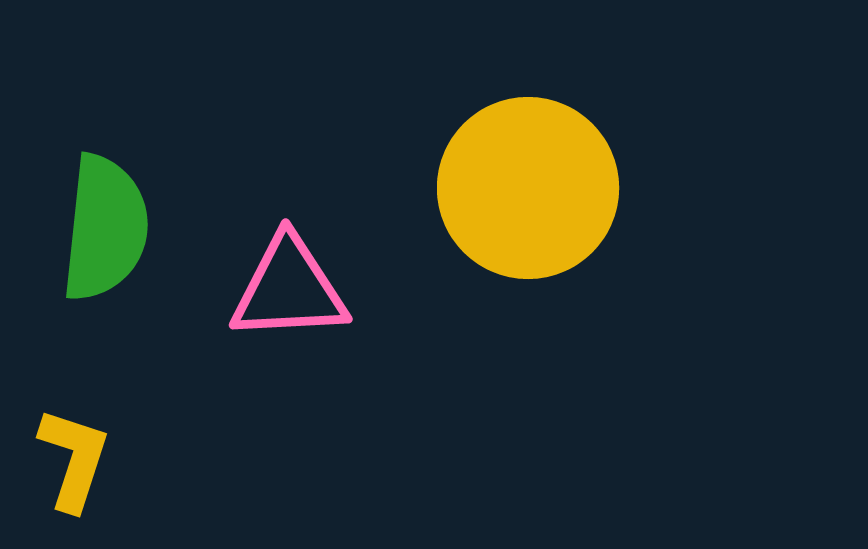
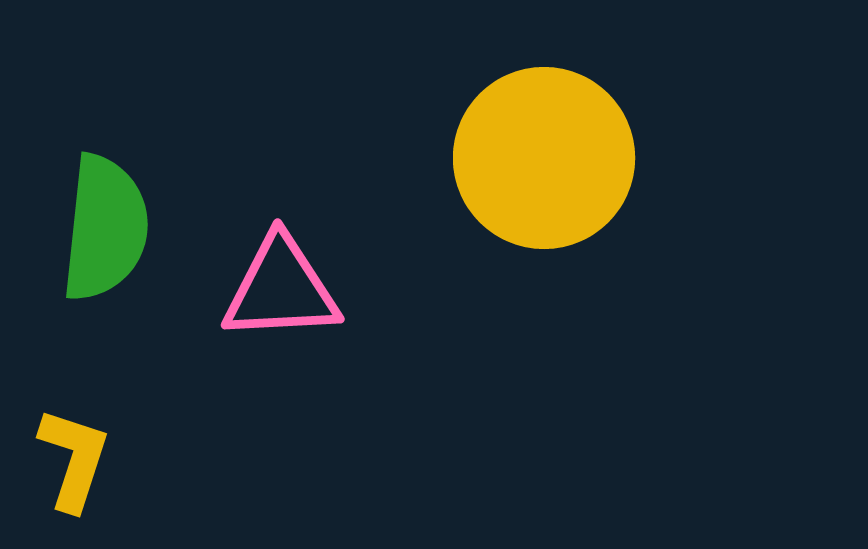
yellow circle: moved 16 px right, 30 px up
pink triangle: moved 8 px left
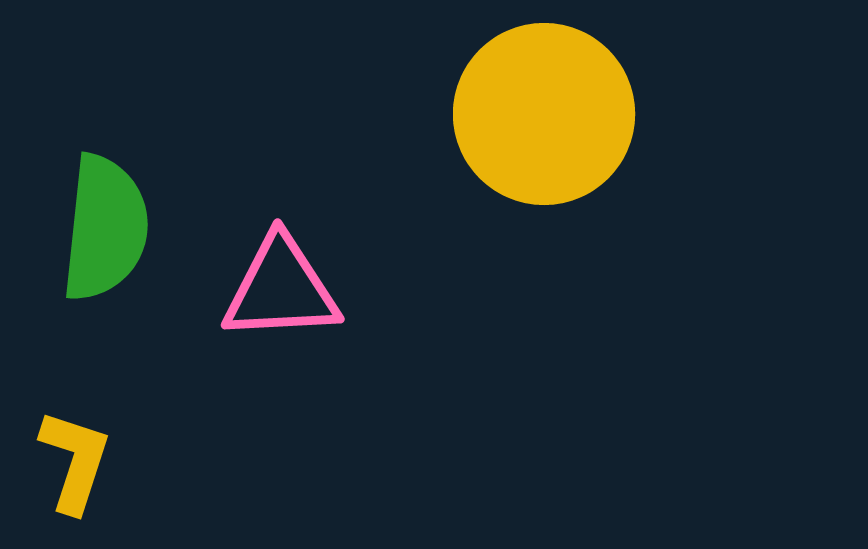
yellow circle: moved 44 px up
yellow L-shape: moved 1 px right, 2 px down
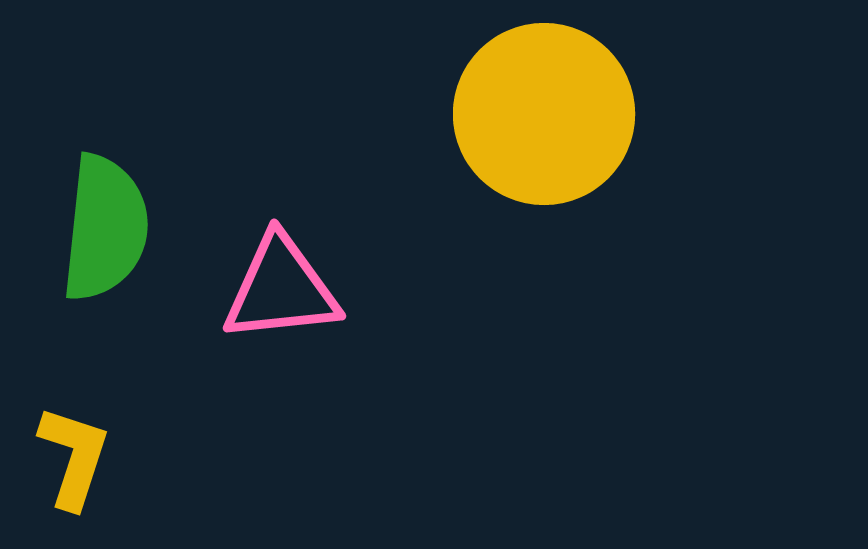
pink triangle: rotated 3 degrees counterclockwise
yellow L-shape: moved 1 px left, 4 px up
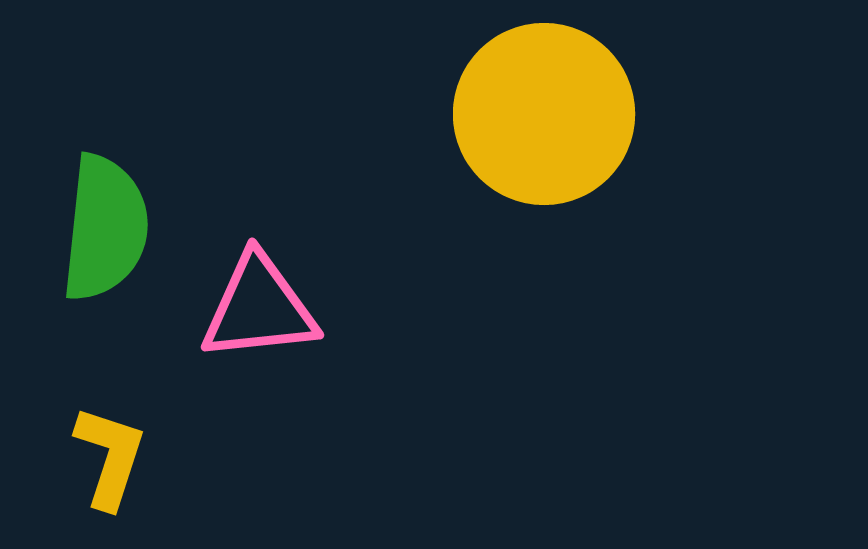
pink triangle: moved 22 px left, 19 px down
yellow L-shape: moved 36 px right
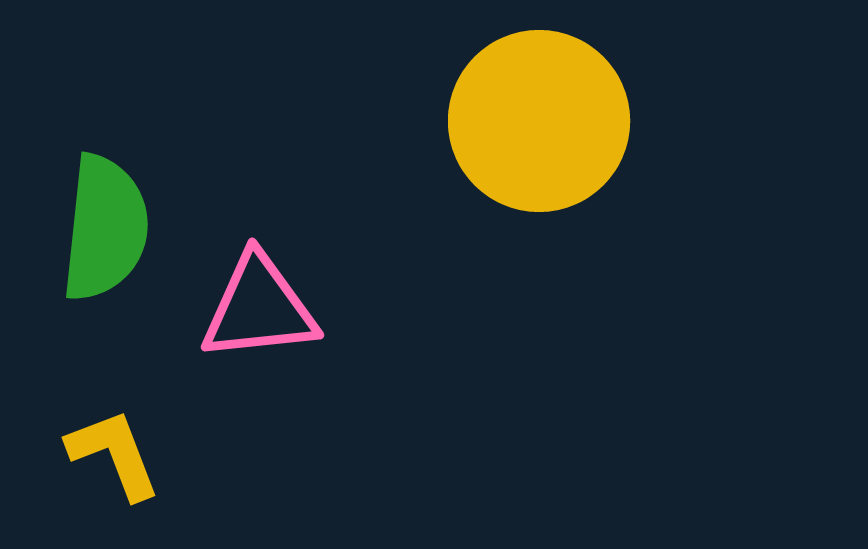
yellow circle: moved 5 px left, 7 px down
yellow L-shape: moved 4 px right, 3 px up; rotated 39 degrees counterclockwise
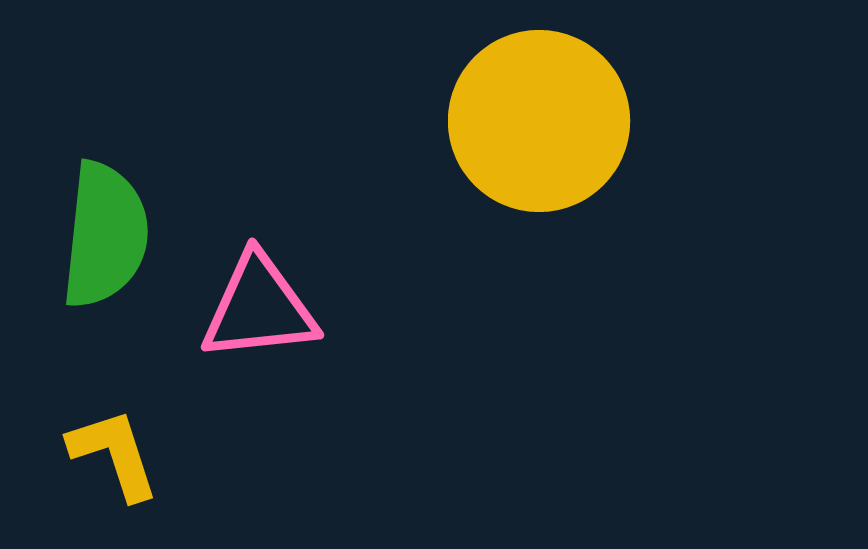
green semicircle: moved 7 px down
yellow L-shape: rotated 3 degrees clockwise
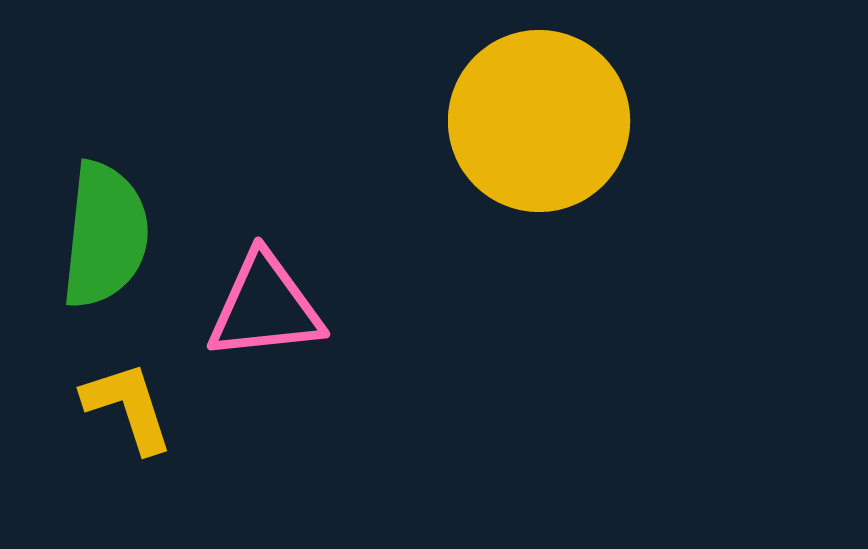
pink triangle: moved 6 px right, 1 px up
yellow L-shape: moved 14 px right, 47 px up
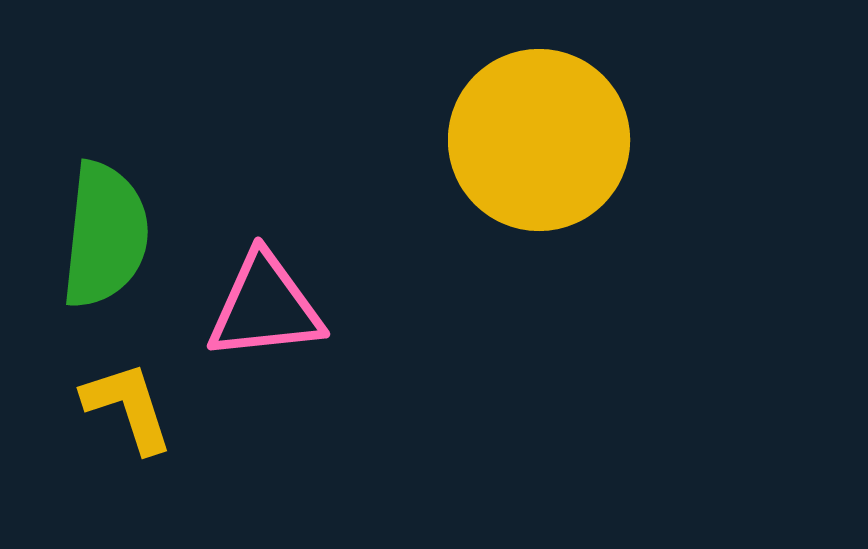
yellow circle: moved 19 px down
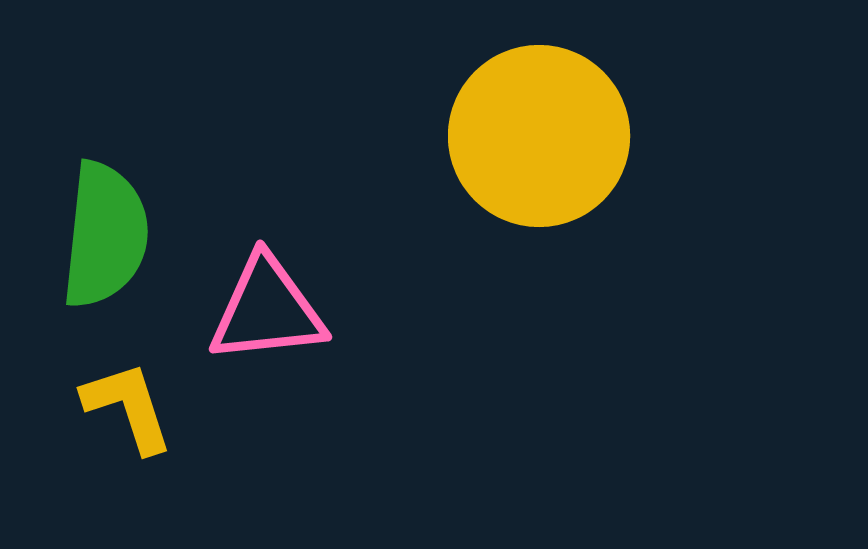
yellow circle: moved 4 px up
pink triangle: moved 2 px right, 3 px down
